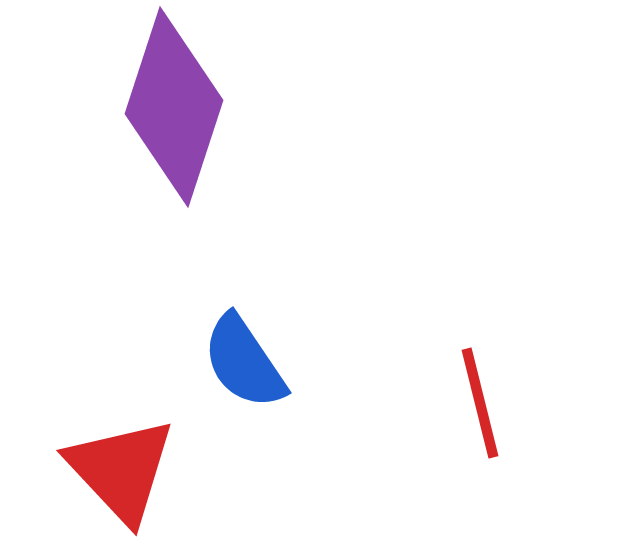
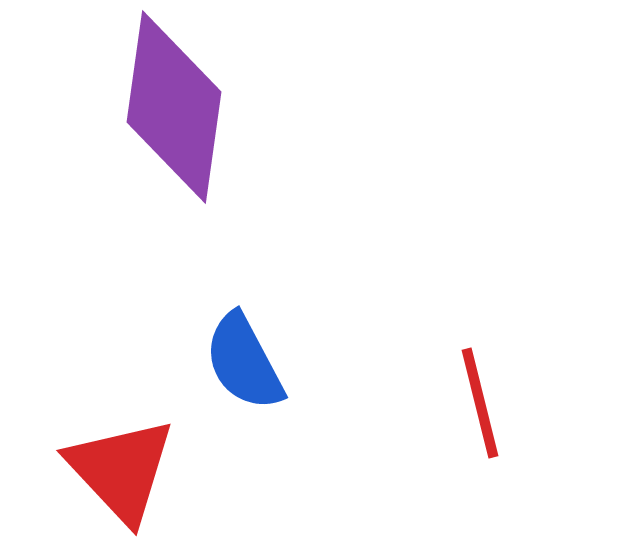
purple diamond: rotated 10 degrees counterclockwise
blue semicircle: rotated 6 degrees clockwise
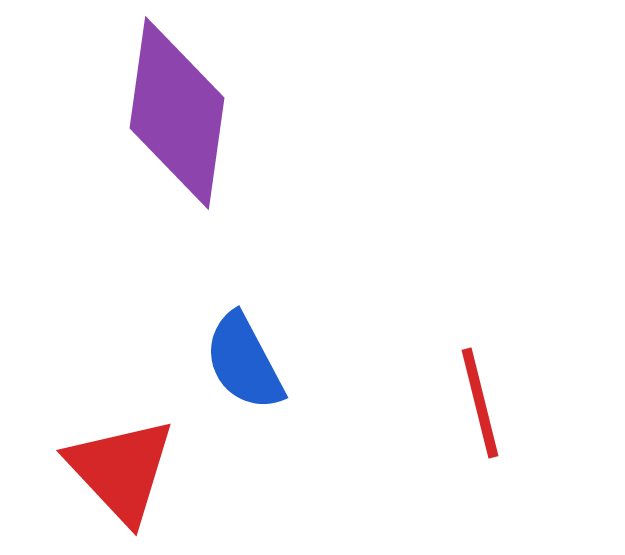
purple diamond: moved 3 px right, 6 px down
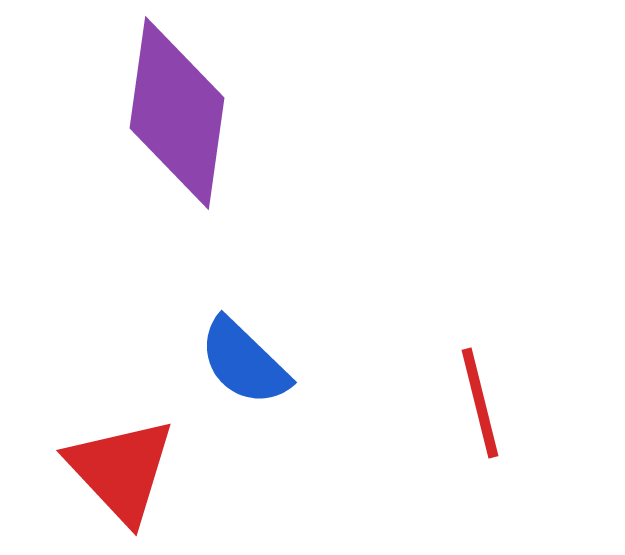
blue semicircle: rotated 18 degrees counterclockwise
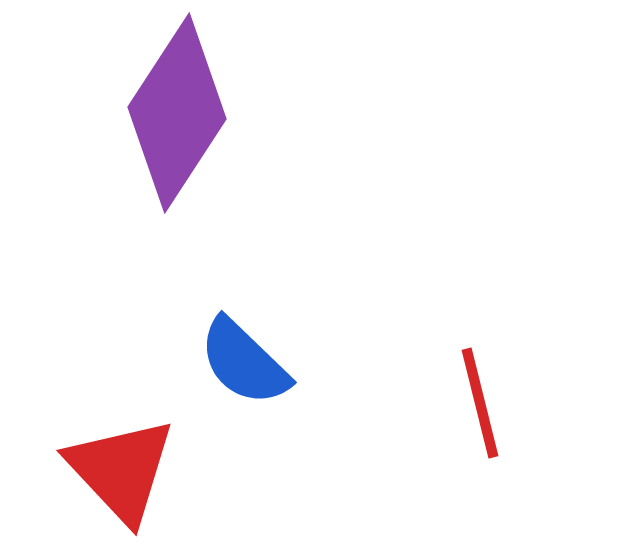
purple diamond: rotated 25 degrees clockwise
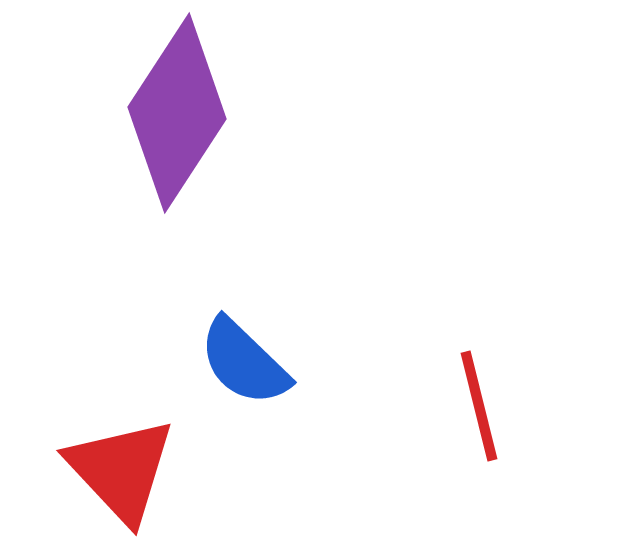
red line: moved 1 px left, 3 px down
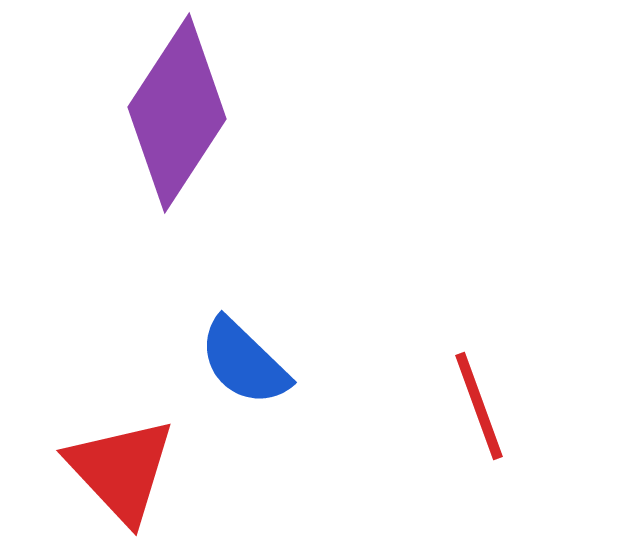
red line: rotated 6 degrees counterclockwise
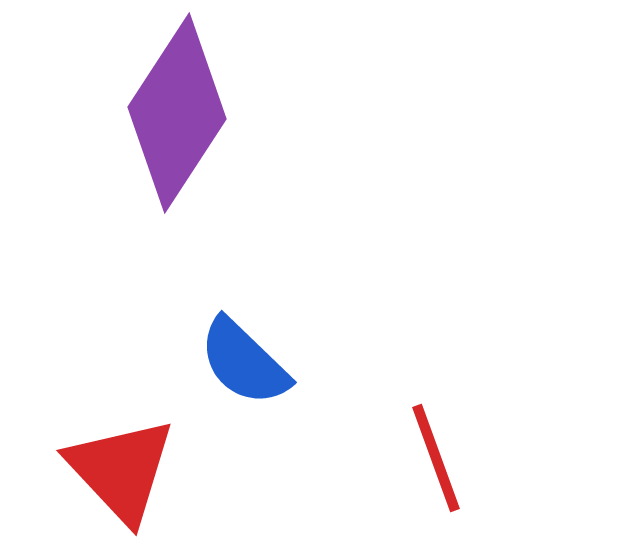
red line: moved 43 px left, 52 px down
